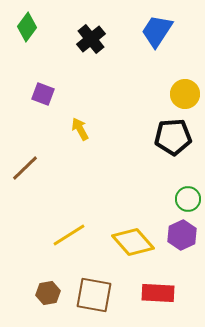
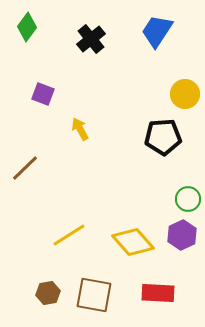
black pentagon: moved 10 px left
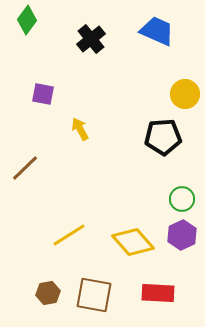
green diamond: moved 7 px up
blue trapezoid: rotated 81 degrees clockwise
purple square: rotated 10 degrees counterclockwise
green circle: moved 6 px left
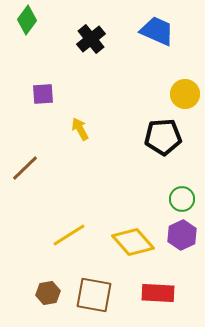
purple square: rotated 15 degrees counterclockwise
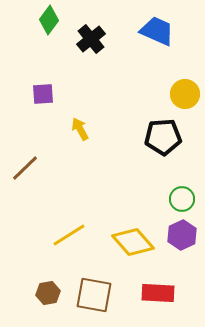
green diamond: moved 22 px right
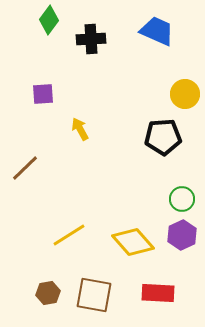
black cross: rotated 36 degrees clockwise
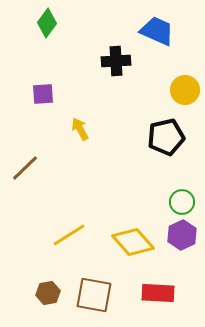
green diamond: moved 2 px left, 3 px down
black cross: moved 25 px right, 22 px down
yellow circle: moved 4 px up
black pentagon: moved 3 px right; rotated 9 degrees counterclockwise
green circle: moved 3 px down
